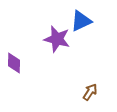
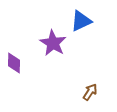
purple star: moved 4 px left, 4 px down; rotated 16 degrees clockwise
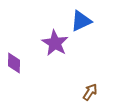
purple star: moved 2 px right
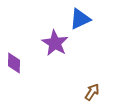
blue triangle: moved 1 px left, 2 px up
brown arrow: moved 2 px right
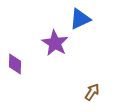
purple diamond: moved 1 px right, 1 px down
